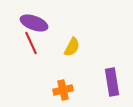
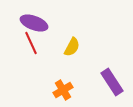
purple rectangle: rotated 24 degrees counterclockwise
orange cross: rotated 18 degrees counterclockwise
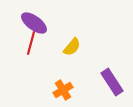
purple ellipse: rotated 16 degrees clockwise
red line: rotated 40 degrees clockwise
yellow semicircle: rotated 12 degrees clockwise
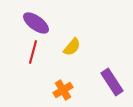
purple ellipse: moved 2 px right
red line: moved 2 px right, 9 px down
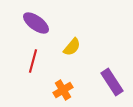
red line: moved 9 px down
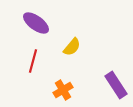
purple rectangle: moved 4 px right, 3 px down
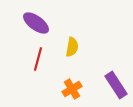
yellow semicircle: rotated 30 degrees counterclockwise
red line: moved 5 px right, 2 px up
orange cross: moved 9 px right, 1 px up
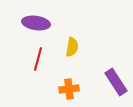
purple ellipse: rotated 28 degrees counterclockwise
purple rectangle: moved 3 px up
orange cross: moved 3 px left; rotated 24 degrees clockwise
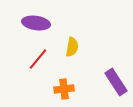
red line: rotated 25 degrees clockwise
orange cross: moved 5 px left
